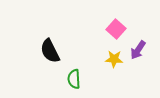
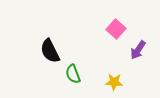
yellow star: moved 23 px down
green semicircle: moved 1 px left, 5 px up; rotated 18 degrees counterclockwise
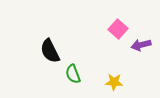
pink square: moved 2 px right
purple arrow: moved 3 px right, 5 px up; rotated 42 degrees clockwise
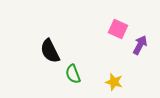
pink square: rotated 18 degrees counterclockwise
purple arrow: moved 1 px left; rotated 132 degrees clockwise
yellow star: rotated 12 degrees clockwise
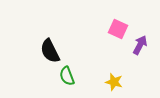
green semicircle: moved 6 px left, 2 px down
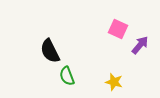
purple arrow: rotated 12 degrees clockwise
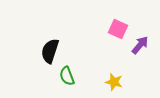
black semicircle: rotated 45 degrees clockwise
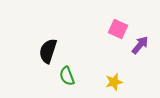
black semicircle: moved 2 px left
yellow star: rotated 30 degrees counterclockwise
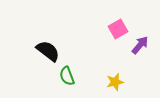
pink square: rotated 36 degrees clockwise
black semicircle: rotated 110 degrees clockwise
yellow star: moved 1 px right
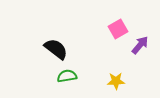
black semicircle: moved 8 px right, 2 px up
green semicircle: rotated 102 degrees clockwise
yellow star: moved 1 px right, 1 px up; rotated 12 degrees clockwise
